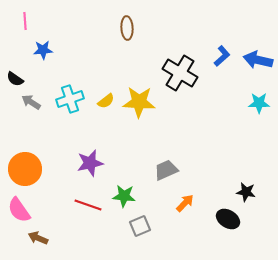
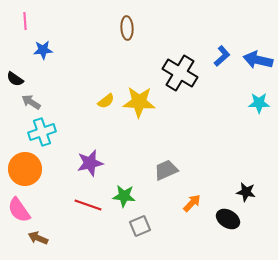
cyan cross: moved 28 px left, 33 px down
orange arrow: moved 7 px right
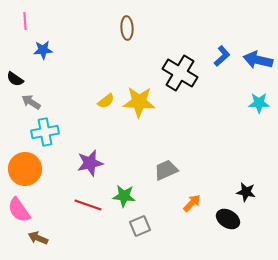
cyan cross: moved 3 px right; rotated 8 degrees clockwise
